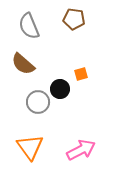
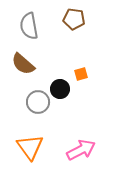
gray semicircle: rotated 12 degrees clockwise
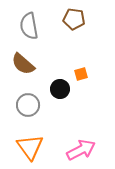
gray circle: moved 10 px left, 3 px down
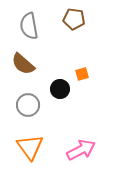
orange square: moved 1 px right
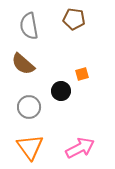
black circle: moved 1 px right, 2 px down
gray circle: moved 1 px right, 2 px down
pink arrow: moved 1 px left, 2 px up
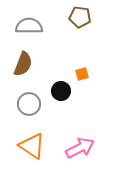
brown pentagon: moved 6 px right, 2 px up
gray semicircle: rotated 100 degrees clockwise
brown semicircle: rotated 110 degrees counterclockwise
gray circle: moved 3 px up
orange triangle: moved 2 px right, 1 px up; rotated 20 degrees counterclockwise
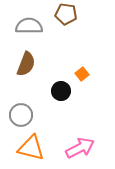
brown pentagon: moved 14 px left, 3 px up
brown semicircle: moved 3 px right
orange square: rotated 24 degrees counterclockwise
gray circle: moved 8 px left, 11 px down
orange triangle: moved 1 px left, 2 px down; rotated 20 degrees counterclockwise
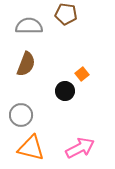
black circle: moved 4 px right
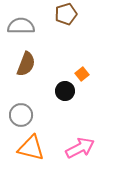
brown pentagon: rotated 25 degrees counterclockwise
gray semicircle: moved 8 px left
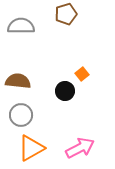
brown semicircle: moved 8 px left, 17 px down; rotated 105 degrees counterclockwise
orange triangle: rotated 44 degrees counterclockwise
